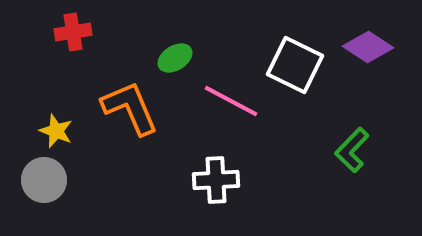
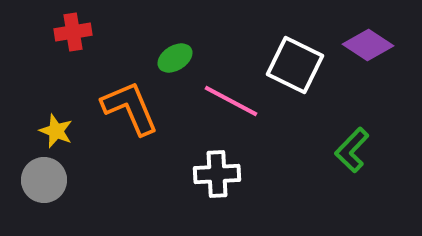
purple diamond: moved 2 px up
white cross: moved 1 px right, 6 px up
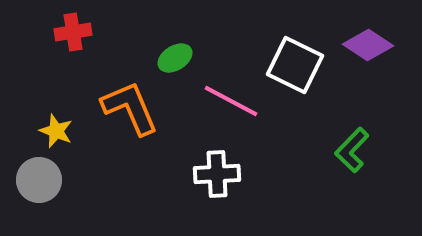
gray circle: moved 5 px left
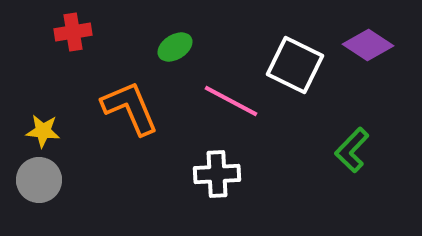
green ellipse: moved 11 px up
yellow star: moved 13 px left; rotated 16 degrees counterclockwise
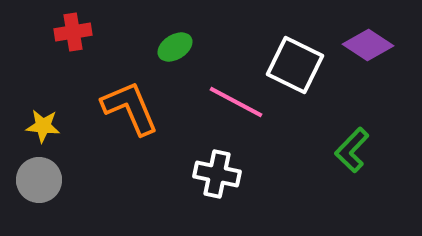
pink line: moved 5 px right, 1 px down
yellow star: moved 5 px up
white cross: rotated 15 degrees clockwise
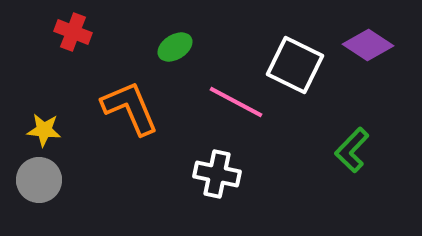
red cross: rotated 30 degrees clockwise
yellow star: moved 1 px right, 4 px down
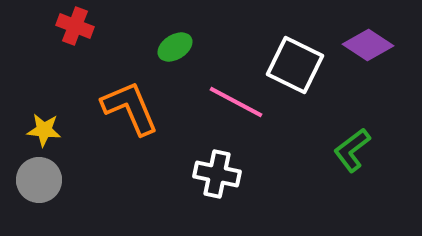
red cross: moved 2 px right, 6 px up
green L-shape: rotated 9 degrees clockwise
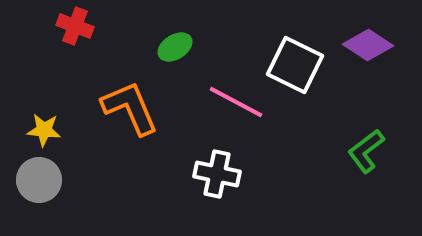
green L-shape: moved 14 px right, 1 px down
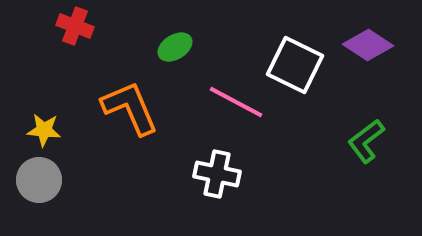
green L-shape: moved 10 px up
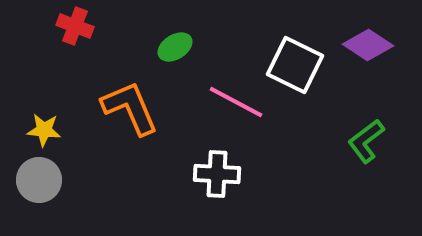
white cross: rotated 9 degrees counterclockwise
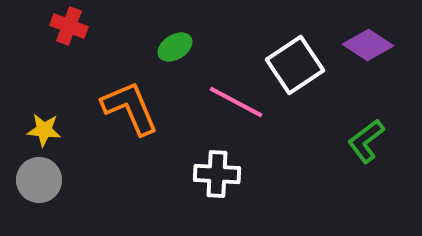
red cross: moved 6 px left
white square: rotated 30 degrees clockwise
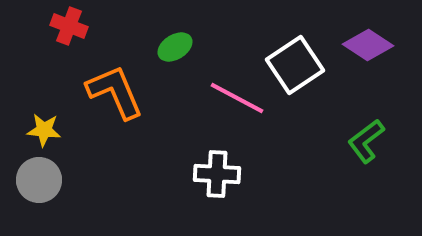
pink line: moved 1 px right, 4 px up
orange L-shape: moved 15 px left, 16 px up
